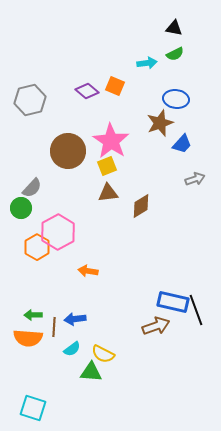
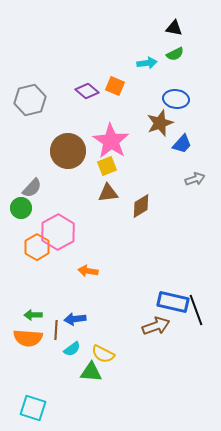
brown line: moved 2 px right, 3 px down
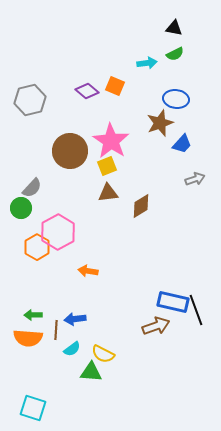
brown circle: moved 2 px right
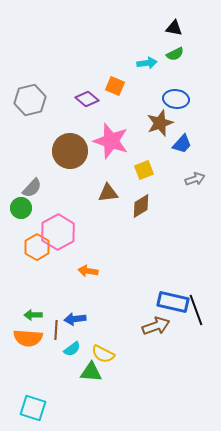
purple diamond: moved 8 px down
pink star: rotated 15 degrees counterclockwise
yellow square: moved 37 px right, 4 px down
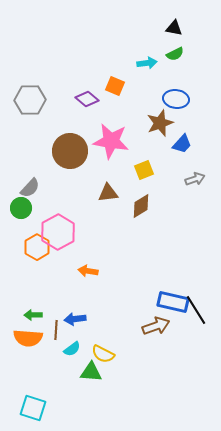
gray hexagon: rotated 12 degrees clockwise
pink star: rotated 9 degrees counterclockwise
gray semicircle: moved 2 px left
black line: rotated 12 degrees counterclockwise
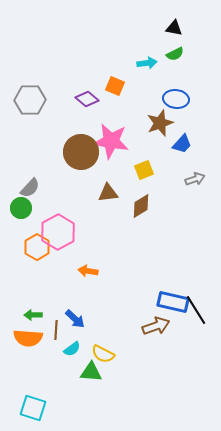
brown circle: moved 11 px right, 1 px down
blue arrow: rotated 130 degrees counterclockwise
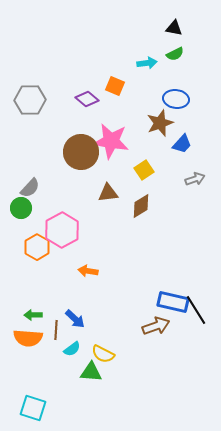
yellow square: rotated 12 degrees counterclockwise
pink hexagon: moved 4 px right, 2 px up
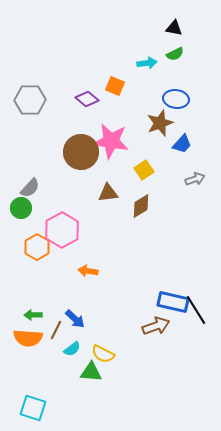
brown line: rotated 24 degrees clockwise
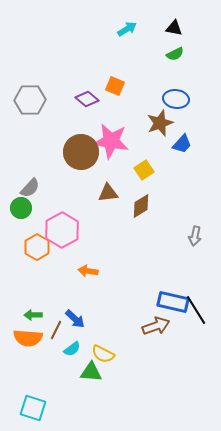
cyan arrow: moved 20 px left, 34 px up; rotated 24 degrees counterclockwise
gray arrow: moved 57 px down; rotated 120 degrees clockwise
